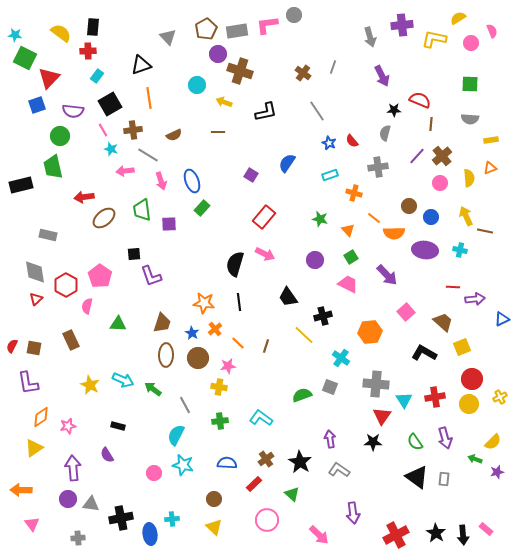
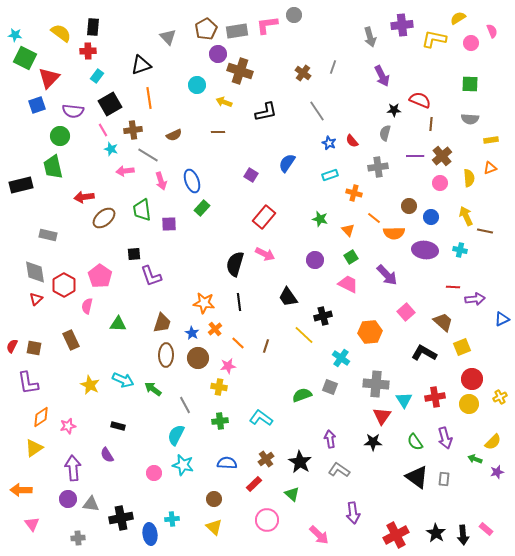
purple line at (417, 156): moved 2 px left; rotated 48 degrees clockwise
red hexagon at (66, 285): moved 2 px left
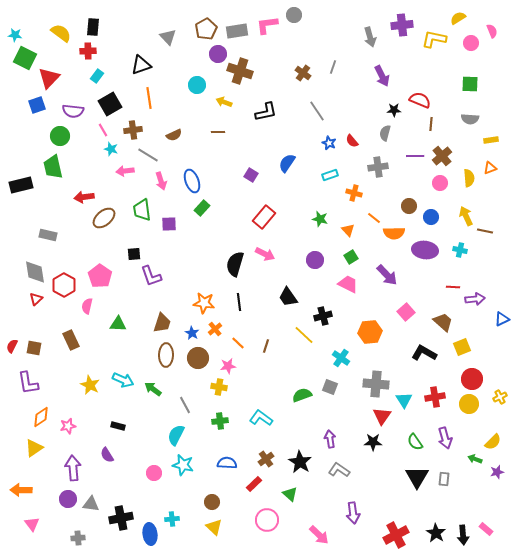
black triangle at (417, 477): rotated 25 degrees clockwise
green triangle at (292, 494): moved 2 px left
brown circle at (214, 499): moved 2 px left, 3 px down
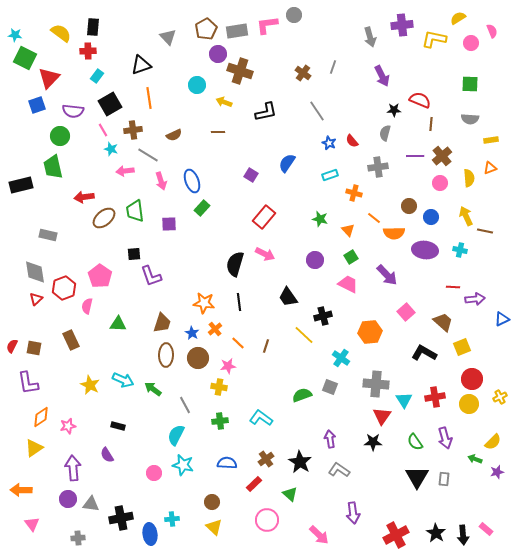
green trapezoid at (142, 210): moved 7 px left, 1 px down
red hexagon at (64, 285): moved 3 px down; rotated 10 degrees clockwise
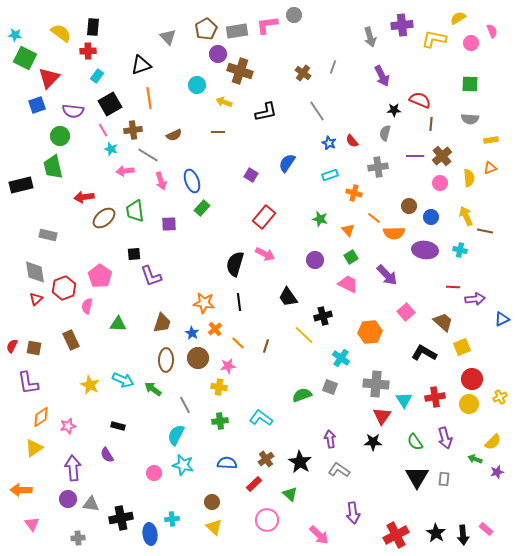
brown ellipse at (166, 355): moved 5 px down
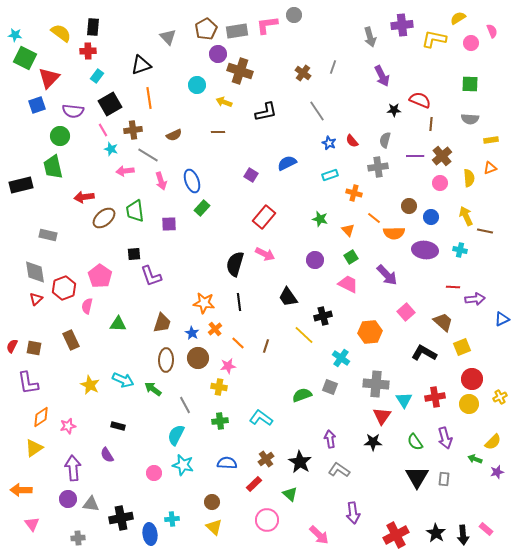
gray semicircle at (385, 133): moved 7 px down
blue semicircle at (287, 163): rotated 30 degrees clockwise
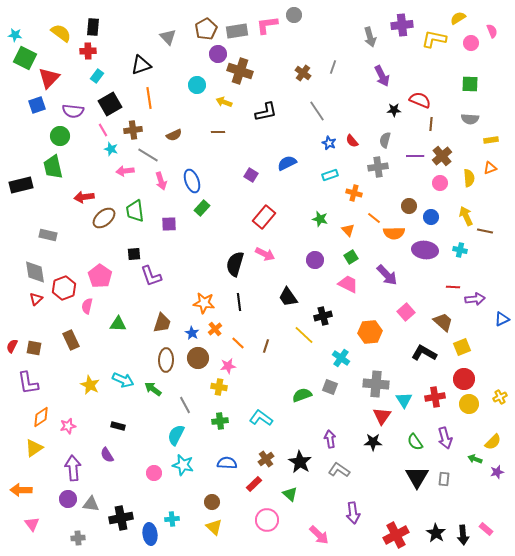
red circle at (472, 379): moved 8 px left
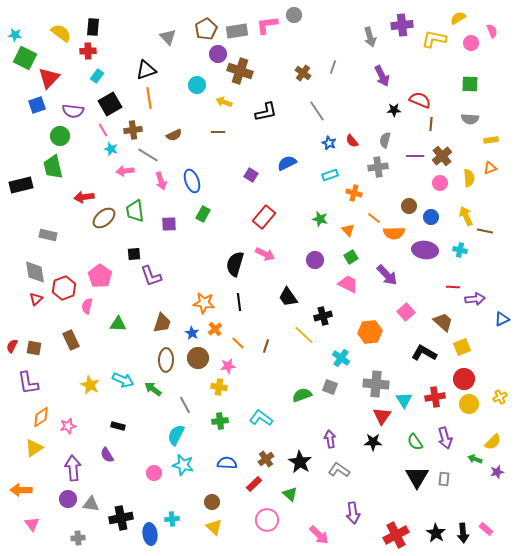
black triangle at (141, 65): moved 5 px right, 5 px down
green rectangle at (202, 208): moved 1 px right, 6 px down; rotated 14 degrees counterclockwise
black arrow at (463, 535): moved 2 px up
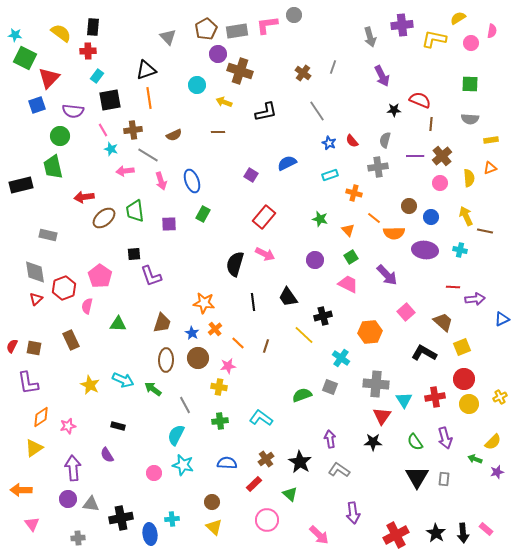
pink semicircle at (492, 31): rotated 32 degrees clockwise
black square at (110, 104): moved 4 px up; rotated 20 degrees clockwise
black line at (239, 302): moved 14 px right
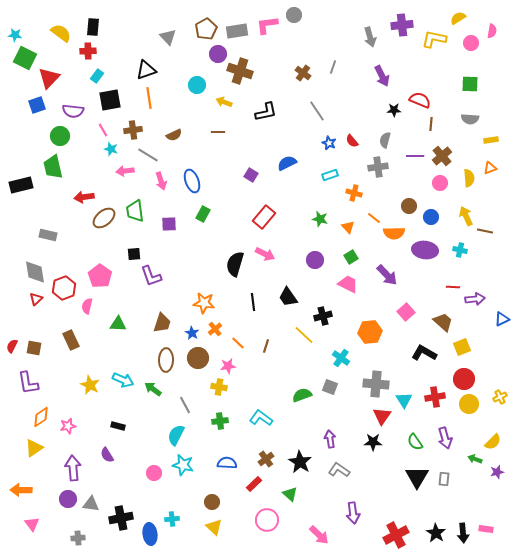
orange triangle at (348, 230): moved 3 px up
pink rectangle at (486, 529): rotated 32 degrees counterclockwise
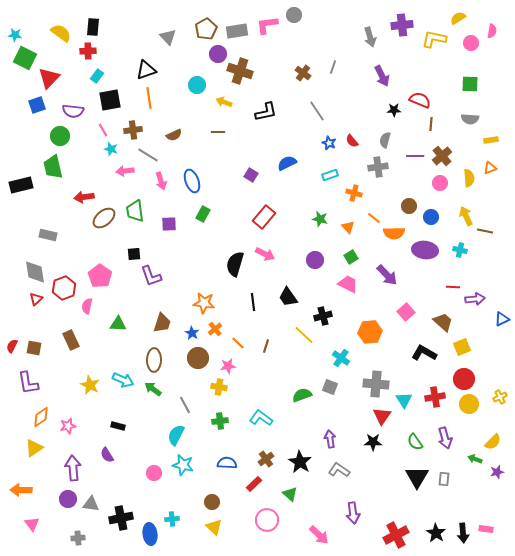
brown ellipse at (166, 360): moved 12 px left
